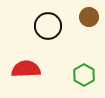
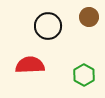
red semicircle: moved 4 px right, 4 px up
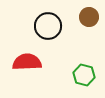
red semicircle: moved 3 px left, 3 px up
green hexagon: rotated 15 degrees counterclockwise
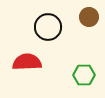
black circle: moved 1 px down
green hexagon: rotated 15 degrees counterclockwise
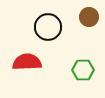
green hexagon: moved 1 px left, 5 px up
